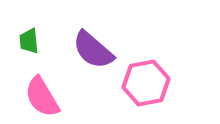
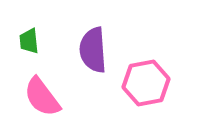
purple semicircle: rotated 45 degrees clockwise
pink semicircle: rotated 6 degrees counterclockwise
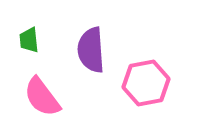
green trapezoid: moved 1 px up
purple semicircle: moved 2 px left
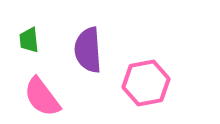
purple semicircle: moved 3 px left
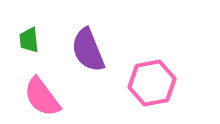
purple semicircle: rotated 18 degrees counterclockwise
pink hexagon: moved 6 px right
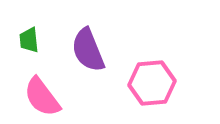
pink hexagon: rotated 6 degrees clockwise
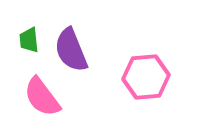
purple semicircle: moved 17 px left
pink hexagon: moved 6 px left, 6 px up
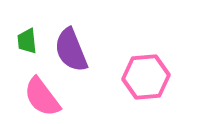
green trapezoid: moved 2 px left, 1 px down
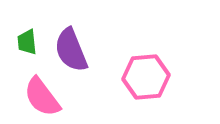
green trapezoid: moved 1 px down
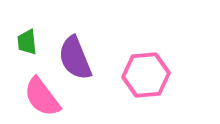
purple semicircle: moved 4 px right, 8 px down
pink hexagon: moved 2 px up
